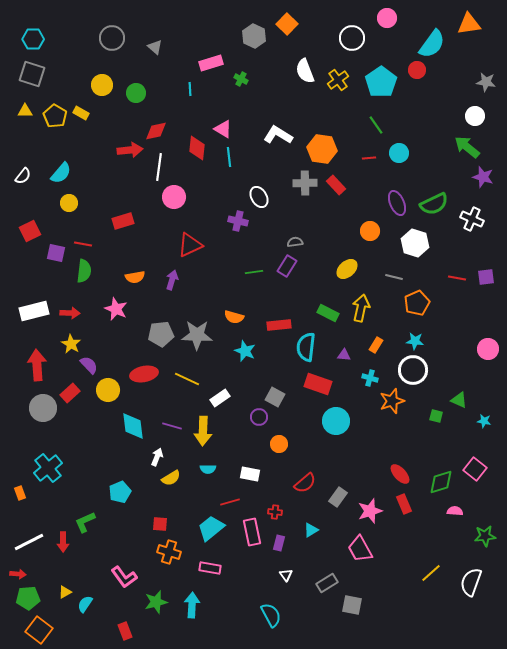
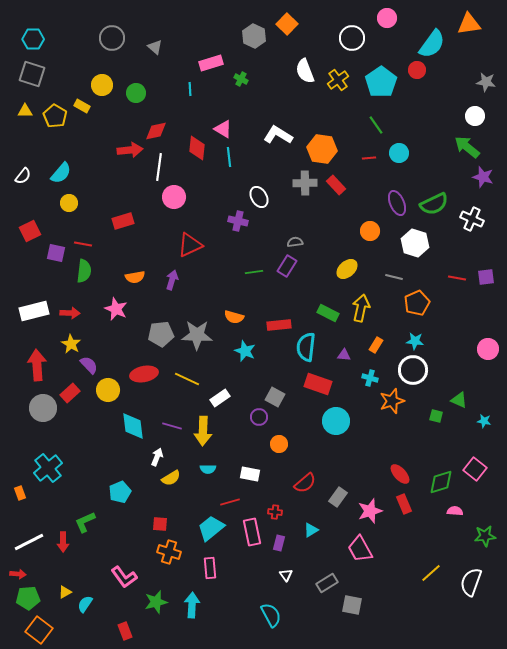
yellow rectangle at (81, 113): moved 1 px right, 7 px up
pink rectangle at (210, 568): rotated 75 degrees clockwise
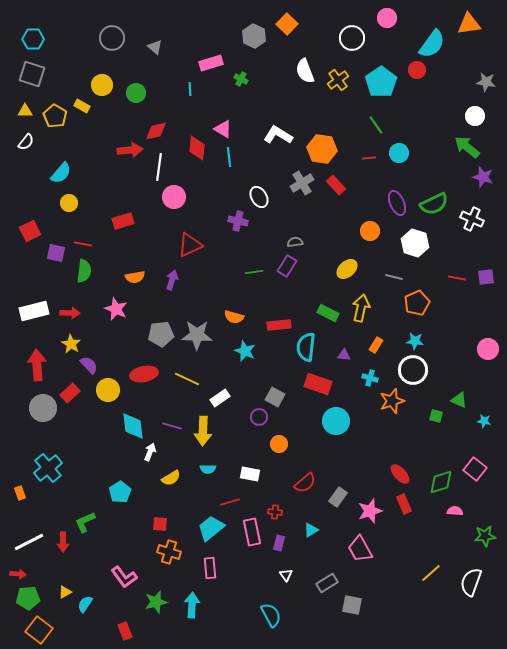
white semicircle at (23, 176): moved 3 px right, 34 px up
gray cross at (305, 183): moved 3 px left; rotated 30 degrees counterclockwise
white arrow at (157, 457): moved 7 px left, 5 px up
cyan pentagon at (120, 492): rotated 10 degrees counterclockwise
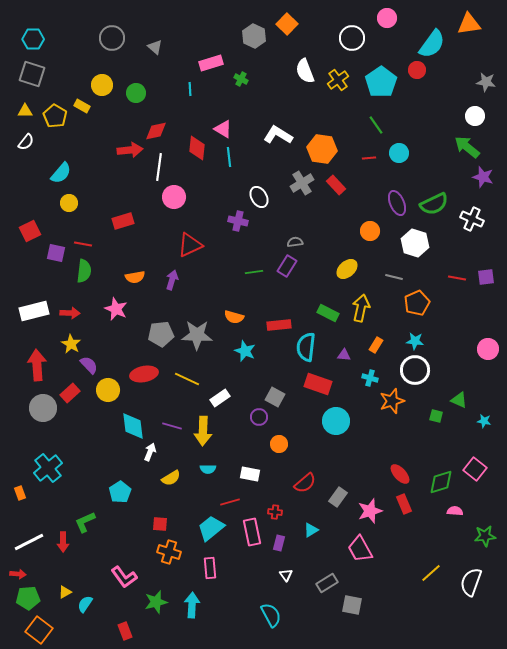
white circle at (413, 370): moved 2 px right
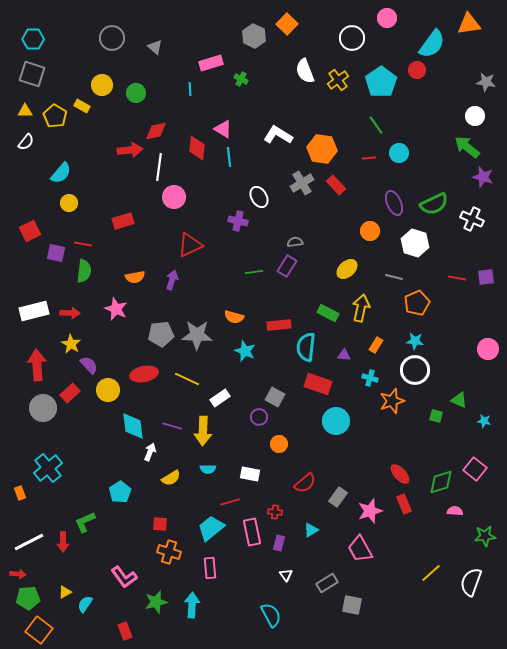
purple ellipse at (397, 203): moved 3 px left
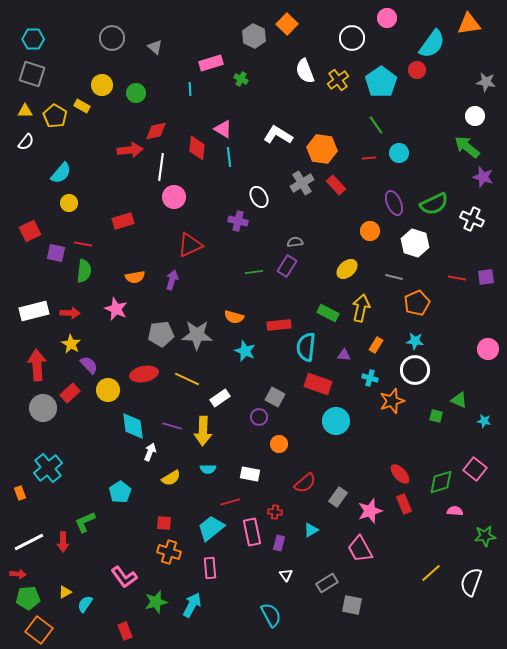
white line at (159, 167): moved 2 px right
red square at (160, 524): moved 4 px right, 1 px up
cyan arrow at (192, 605): rotated 25 degrees clockwise
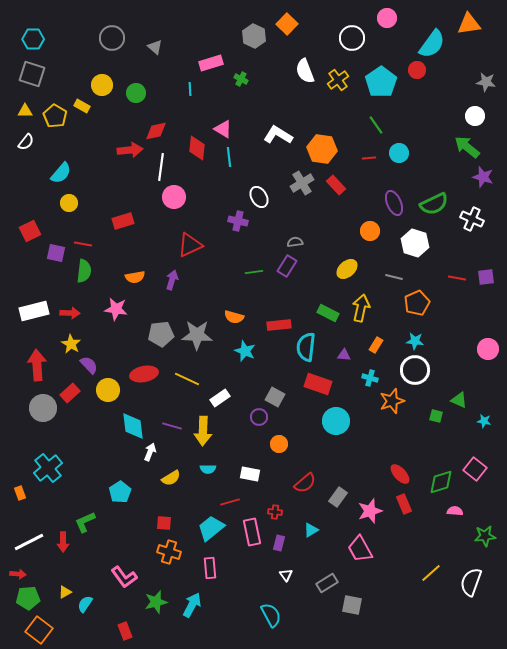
pink star at (116, 309): rotated 15 degrees counterclockwise
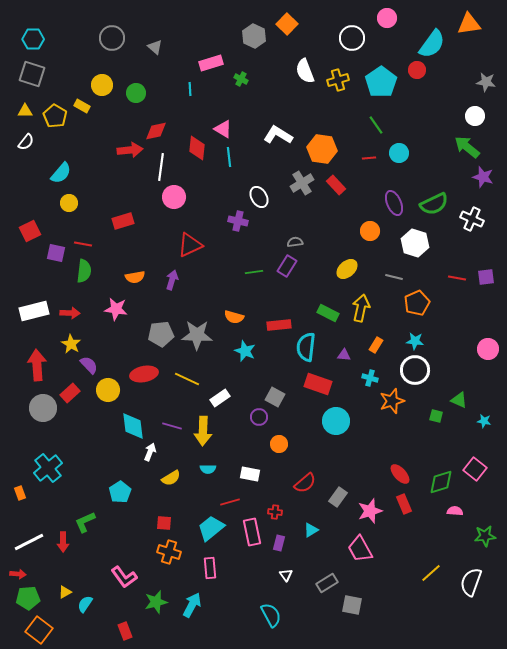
yellow cross at (338, 80): rotated 20 degrees clockwise
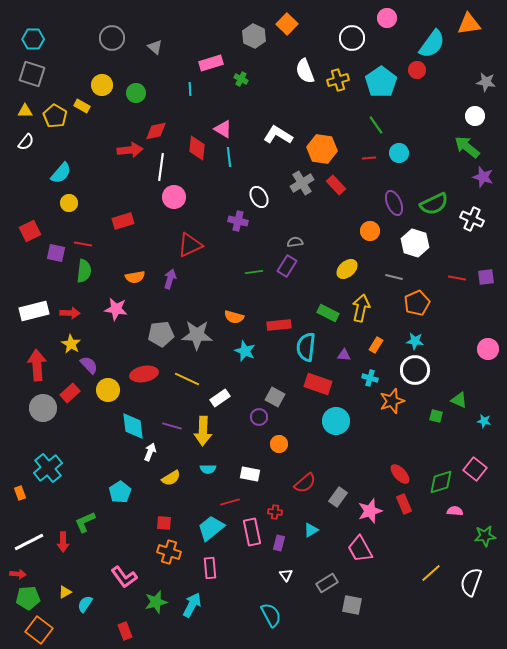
purple arrow at (172, 280): moved 2 px left, 1 px up
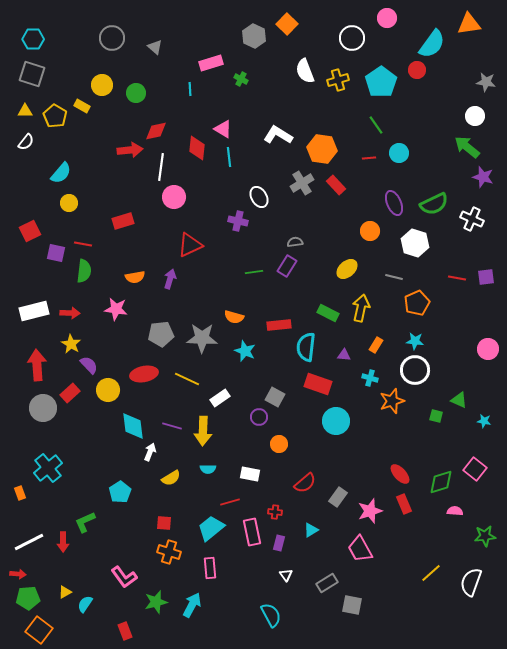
gray star at (197, 335): moved 5 px right, 3 px down
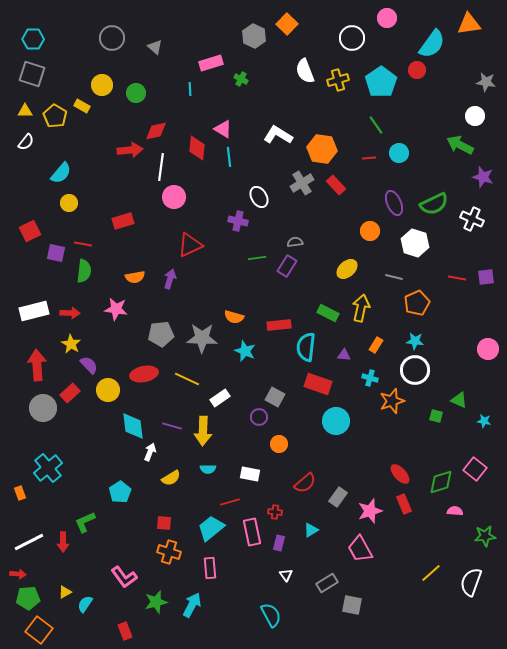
green arrow at (467, 147): moved 7 px left, 2 px up; rotated 12 degrees counterclockwise
green line at (254, 272): moved 3 px right, 14 px up
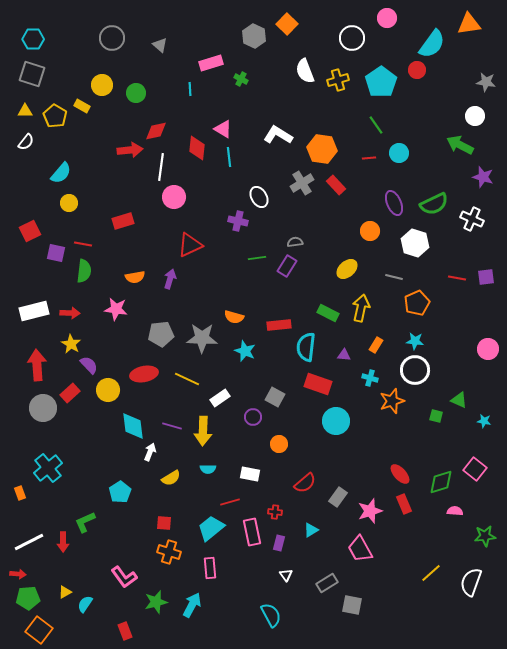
gray triangle at (155, 47): moved 5 px right, 2 px up
purple circle at (259, 417): moved 6 px left
